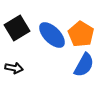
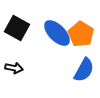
black square: rotated 30 degrees counterclockwise
blue ellipse: moved 5 px right, 2 px up
blue semicircle: moved 5 px down
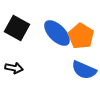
orange pentagon: moved 2 px down
blue semicircle: rotated 85 degrees clockwise
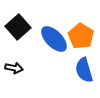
black square: moved 1 px right, 1 px up; rotated 20 degrees clockwise
blue ellipse: moved 3 px left, 6 px down
blue semicircle: rotated 50 degrees clockwise
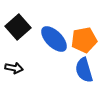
orange pentagon: moved 3 px right, 4 px down; rotated 30 degrees clockwise
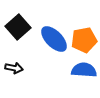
blue semicircle: rotated 110 degrees clockwise
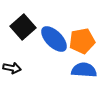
black square: moved 5 px right
orange pentagon: moved 2 px left, 1 px down
black arrow: moved 2 px left
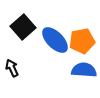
blue ellipse: moved 1 px right, 1 px down
black arrow: rotated 126 degrees counterclockwise
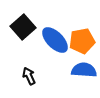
black arrow: moved 17 px right, 8 px down
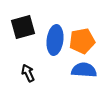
black square: rotated 25 degrees clockwise
blue ellipse: rotated 52 degrees clockwise
black arrow: moved 1 px left, 3 px up
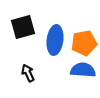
orange pentagon: moved 2 px right, 2 px down
blue semicircle: moved 1 px left
